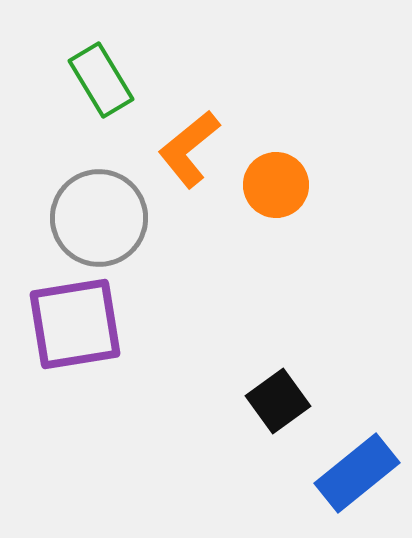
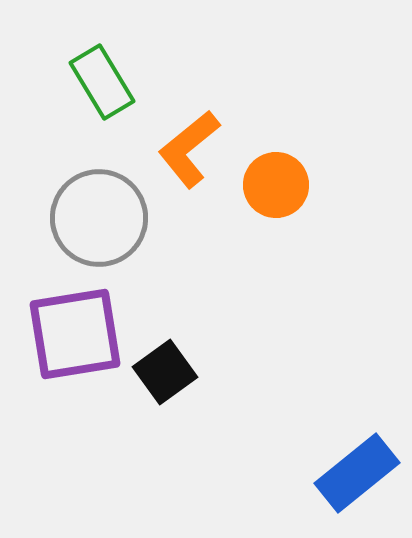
green rectangle: moved 1 px right, 2 px down
purple square: moved 10 px down
black square: moved 113 px left, 29 px up
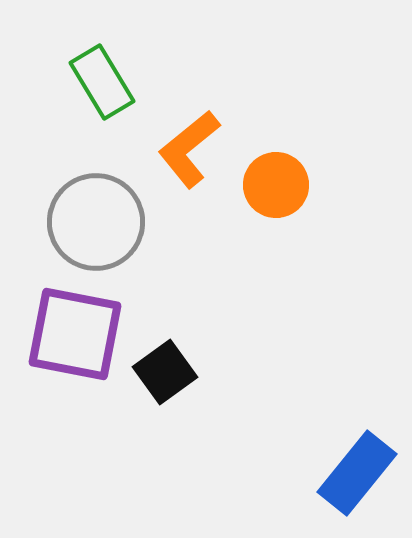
gray circle: moved 3 px left, 4 px down
purple square: rotated 20 degrees clockwise
blue rectangle: rotated 12 degrees counterclockwise
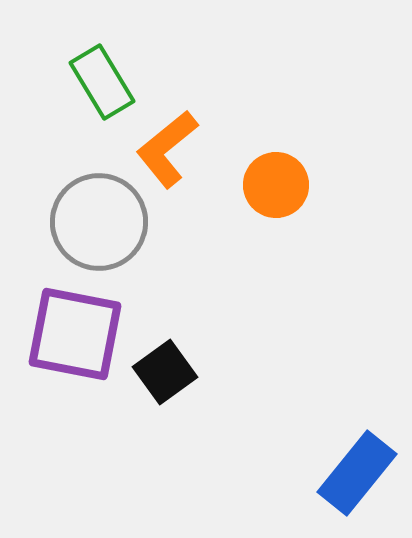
orange L-shape: moved 22 px left
gray circle: moved 3 px right
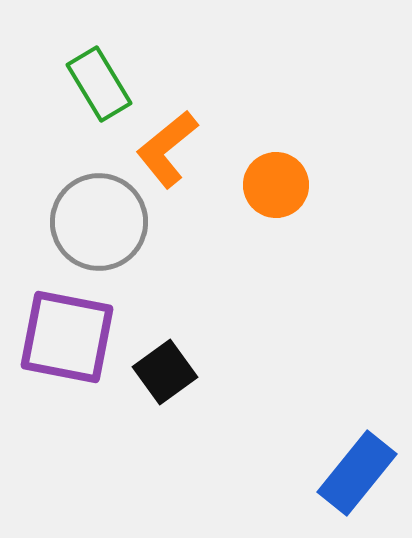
green rectangle: moved 3 px left, 2 px down
purple square: moved 8 px left, 3 px down
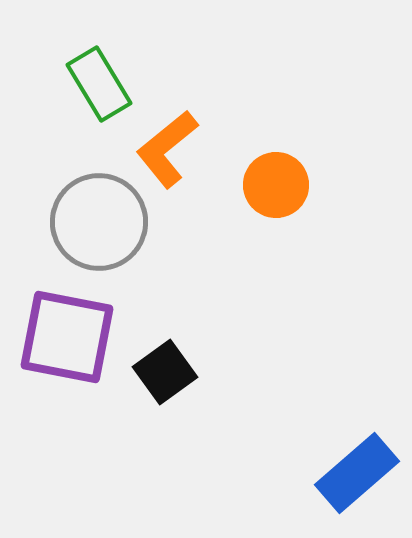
blue rectangle: rotated 10 degrees clockwise
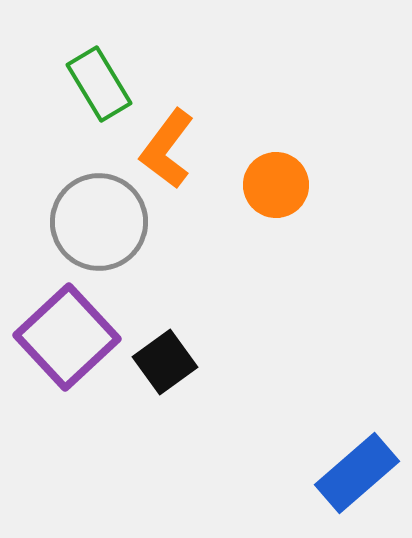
orange L-shape: rotated 14 degrees counterclockwise
purple square: rotated 36 degrees clockwise
black square: moved 10 px up
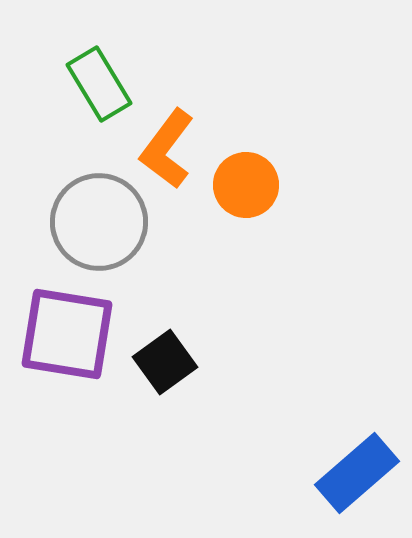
orange circle: moved 30 px left
purple square: moved 3 px up; rotated 38 degrees counterclockwise
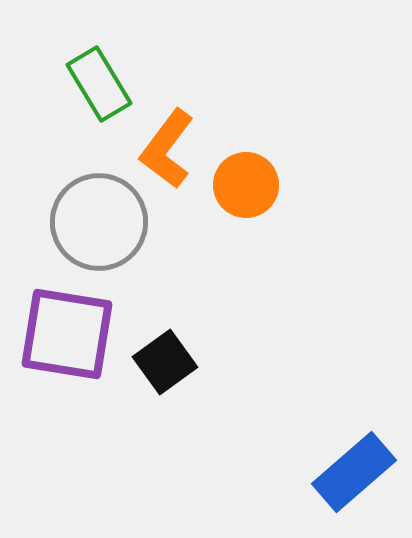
blue rectangle: moved 3 px left, 1 px up
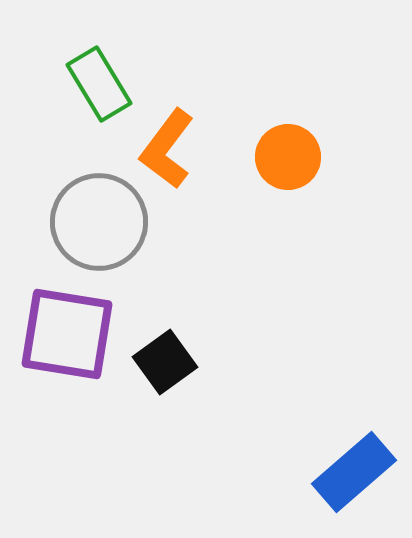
orange circle: moved 42 px right, 28 px up
